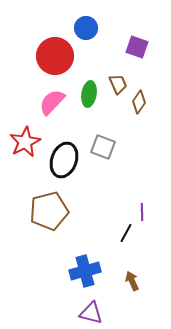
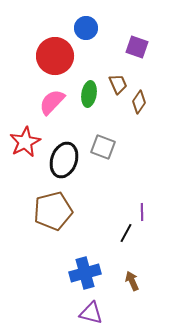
brown pentagon: moved 4 px right
blue cross: moved 2 px down
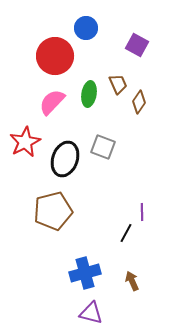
purple square: moved 2 px up; rotated 10 degrees clockwise
black ellipse: moved 1 px right, 1 px up
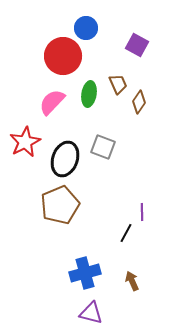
red circle: moved 8 px right
brown pentagon: moved 7 px right, 6 px up; rotated 9 degrees counterclockwise
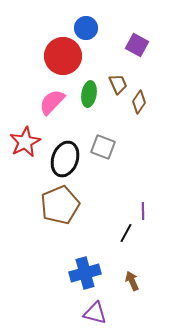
purple line: moved 1 px right, 1 px up
purple triangle: moved 4 px right
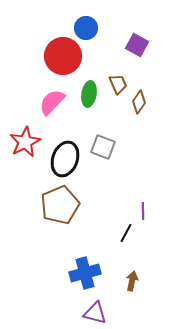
brown arrow: rotated 36 degrees clockwise
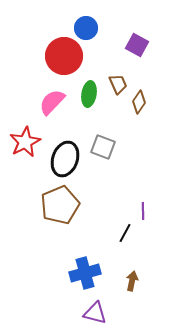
red circle: moved 1 px right
black line: moved 1 px left
